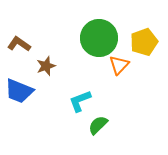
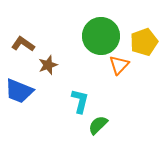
green circle: moved 2 px right, 2 px up
brown L-shape: moved 4 px right
brown star: moved 2 px right, 1 px up
cyan L-shape: rotated 125 degrees clockwise
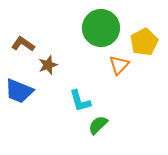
green circle: moved 8 px up
yellow pentagon: rotated 8 degrees counterclockwise
cyan L-shape: rotated 150 degrees clockwise
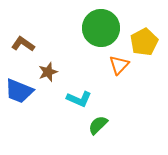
brown star: moved 7 px down
cyan L-shape: moved 1 px left, 2 px up; rotated 50 degrees counterclockwise
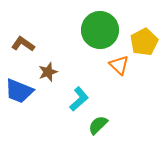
green circle: moved 1 px left, 2 px down
orange triangle: rotated 30 degrees counterclockwise
cyan L-shape: rotated 65 degrees counterclockwise
